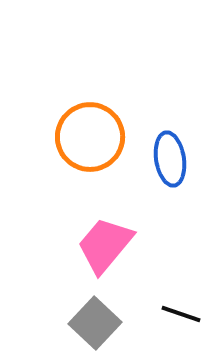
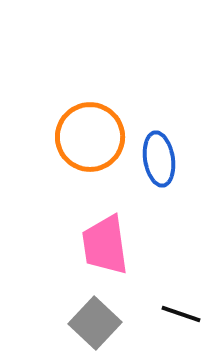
blue ellipse: moved 11 px left
pink trapezoid: rotated 48 degrees counterclockwise
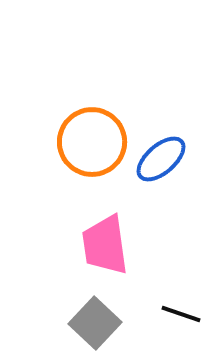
orange circle: moved 2 px right, 5 px down
blue ellipse: moved 2 px right; rotated 58 degrees clockwise
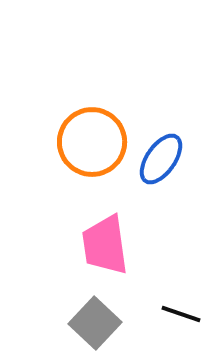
blue ellipse: rotated 14 degrees counterclockwise
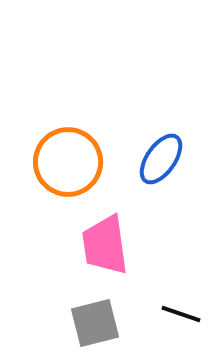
orange circle: moved 24 px left, 20 px down
gray square: rotated 33 degrees clockwise
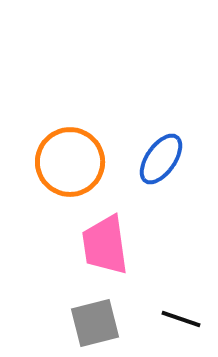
orange circle: moved 2 px right
black line: moved 5 px down
